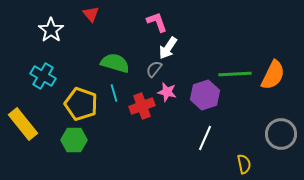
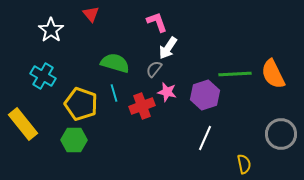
orange semicircle: moved 1 px up; rotated 128 degrees clockwise
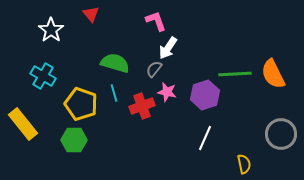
pink L-shape: moved 1 px left, 1 px up
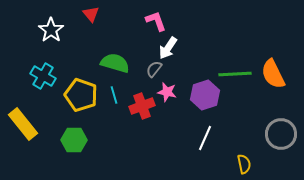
cyan line: moved 2 px down
yellow pentagon: moved 9 px up
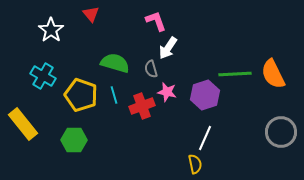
gray semicircle: moved 3 px left; rotated 54 degrees counterclockwise
gray circle: moved 2 px up
yellow semicircle: moved 49 px left
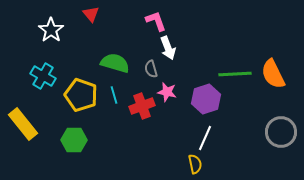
white arrow: rotated 55 degrees counterclockwise
purple hexagon: moved 1 px right, 4 px down
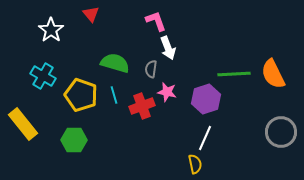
gray semicircle: rotated 24 degrees clockwise
green line: moved 1 px left
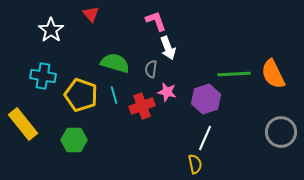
cyan cross: rotated 20 degrees counterclockwise
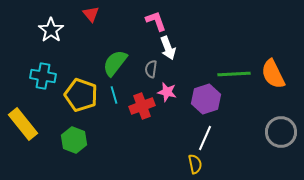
green semicircle: rotated 68 degrees counterclockwise
green hexagon: rotated 20 degrees clockwise
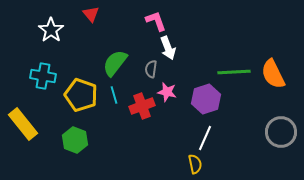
green line: moved 2 px up
green hexagon: moved 1 px right
